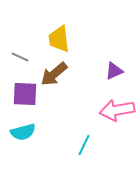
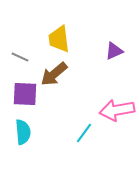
purple triangle: moved 20 px up
cyan semicircle: rotated 80 degrees counterclockwise
cyan line: moved 12 px up; rotated 10 degrees clockwise
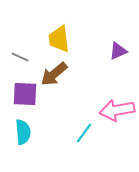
purple triangle: moved 4 px right
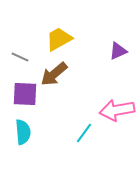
yellow trapezoid: rotated 68 degrees clockwise
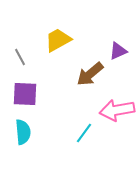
yellow trapezoid: moved 1 px left, 1 px down
gray line: rotated 36 degrees clockwise
brown arrow: moved 36 px right
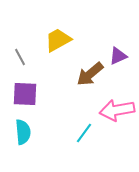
purple triangle: moved 5 px down
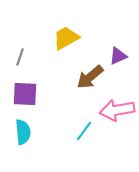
yellow trapezoid: moved 8 px right, 2 px up
gray line: rotated 48 degrees clockwise
brown arrow: moved 3 px down
cyan line: moved 2 px up
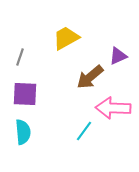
pink arrow: moved 4 px left, 2 px up; rotated 12 degrees clockwise
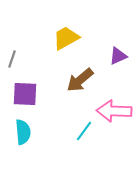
gray line: moved 8 px left, 2 px down
brown arrow: moved 10 px left, 3 px down
pink arrow: moved 1 px right, 3 px down
